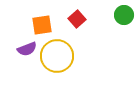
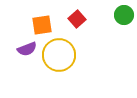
yellow circle: moved 2 px right, 1 px up
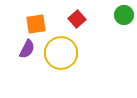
orange square: moved 6 px left, 1 px up
purple semicircle: rotated 42 degrees counterclockwise
yellow circle: moved 2 px right, 2 px up
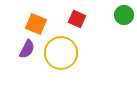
red square: rotated 24 degrees counterclockwise
orange square: rotated 30 degrees clockwise
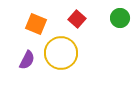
green circle: moved 4 px left, 3 px down
red square: rotated 18 degrees clockwise
purple semicircle: moved 11 px down
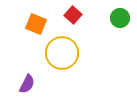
red square: moved 4 px left, 4 px up
yellow circle: moved 1 px right
purple semicircle: moved 24 px down
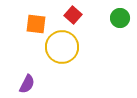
orange square: rotated 15 degrees counterclockwise
yellow circle: moved 6 px up
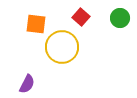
red square: moved 8 px right, 2 px down
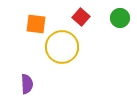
purple semicircle: rotated 30 degrees counterclockwise
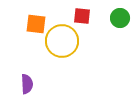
red square: moved 1 px right, 1 px up; rotated 36 degrees counterclockwise
yellow circle: moved 6 px up
